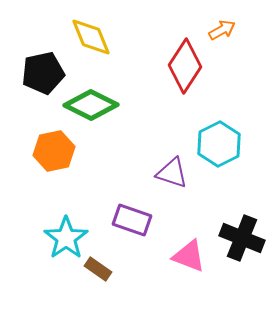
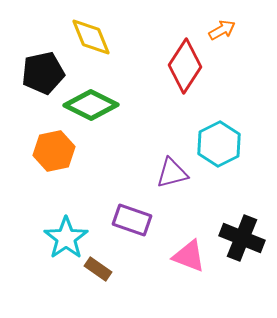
purple triangle: rotated 32 degrees counterclockwise
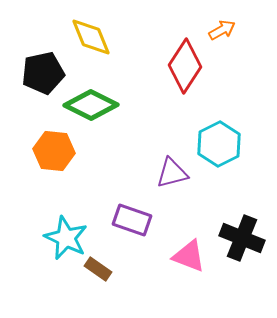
orange hexagon: rotated 18 degrees clockwise
cyan star: rotated 12 degrees counterclockwise
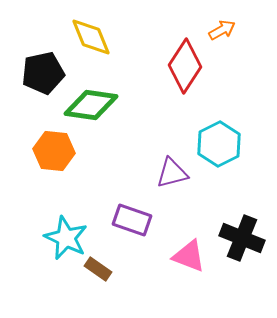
green diamond: rotated 18 degrees counterclockwise
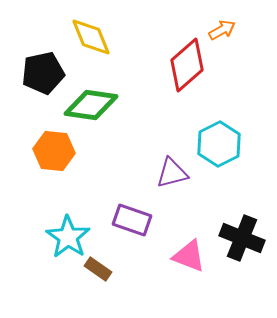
red diamond: moved 2 px right, 1 px up; rotated 16 degrees clockwise
cyan star: moved 2 px right, 1 px up; rotated 9 degrees clockwise
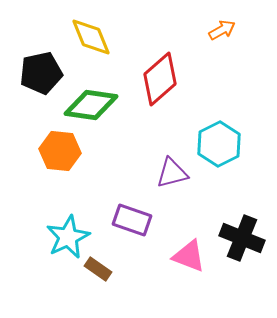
red diamond: moved 27 px left, 14 px down
black pentagon: moved 2 px left
orange hexagon: moved 6 px right
cyan star: rotated 12 degrees clockwise
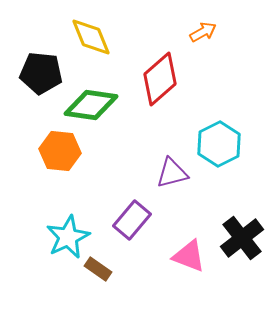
orange arrow: moved 19 px left, 2 px down
black pentagon: rotated 18 degrees clockwise
purple rectangle: rotated 69 degrees counterclockwise
black cross: rotated 30 degrees clockwise
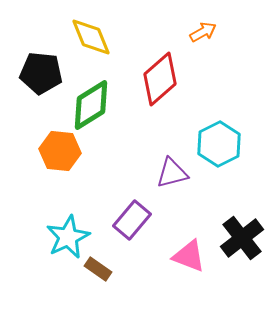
green diamond: rotated 40 degrees counterclockwise
